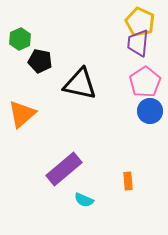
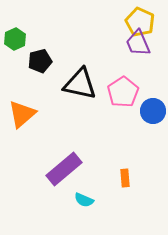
green hexagon: moved 5 px left
purple trapezoid: rotated 28 degrees counterclockwise
black pentagon: rotated 25 degrees counterclockwise
pink pentagon: moved 22 px left, 10 px down
blue circle: moved 3 px right
orange rectangle: moved 3 px left, 3 px up
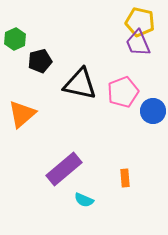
yellow pentagon: rotated 12 degrees counterclockwise
pink pentagon: rotated 12 degrees clockwise
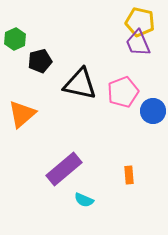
orange rectangle: moved 4 px right, 3 px up
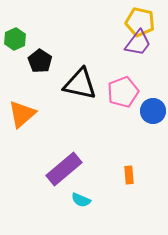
purple trapezoid: rotated 120 degrees counterclockwise
black pentagon: rotated 25 degrees counterclockwise
cyan semicircle: moved 3 px left
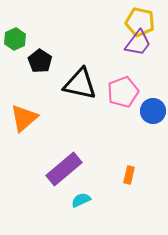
orange triangle: moved 2 px right, 4 px down
orange rectangle: rotated 18 degrees clockwise
cyan semicircle: rotated 132 degrees clockwise
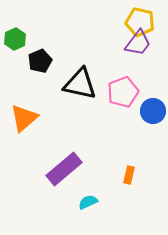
black pentagon: rotated 15 degrees clockwise
cyan semicircle: moved 7 px right, 2 px down
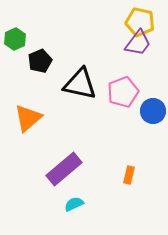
orange triangle: moved 4 px right
cyan semicircle: moved 14 px left, 2 px down
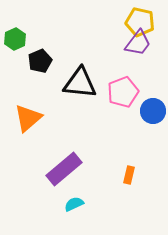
black triangle: moved 1 px up; rotated 6 degrees counterclockwise
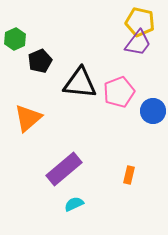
pink pentagon: moved 4 px left
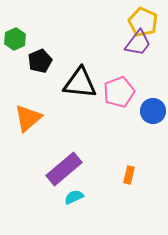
yellow pentagon: moved 3 px right; rotated 12 degrees clockwise
cyan semicircle: moved 7 px up
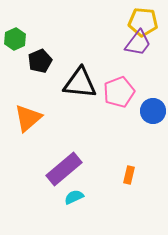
yellow pentagon: rotated 20 degrees counterclockwise
